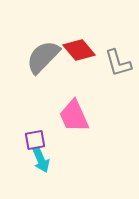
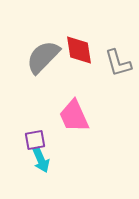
red diamond: rotated 32 degrees clockwise
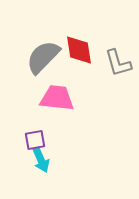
pink trapezoid: moved 17 px left, 18 px up; rotated 120 degrees clockwise
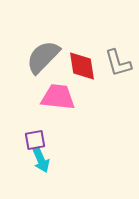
red diamond: moved 3 px right, 16 px down
pink trapezoid: moved 1 px right, 1 px up
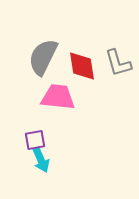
gray semicircle: rotated 18 degrees counterclockwise
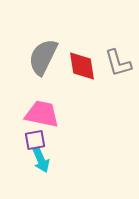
pink trapezoid: moved 16 px left, 17 px down; rotated 6 degrees clockwise
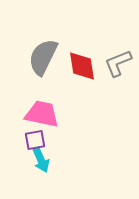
gray L-shape: rotated 84 degrees clockwise
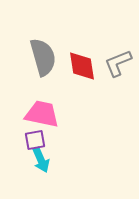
gray semicircle: rotated 138 degrees clockwise
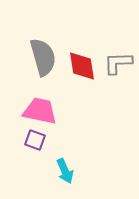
gray L-shape: rotated 20 degrees clockwise
pink trapezoid: moved 2 px left, 3 px up
purple square: rotated 30 degrees clockwise
cyan arrow: moved 24 px right, 11 px down
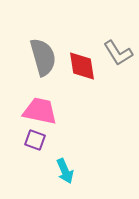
gray L-shape: moved 10 px up; rotated 120 degrees counterclockwise
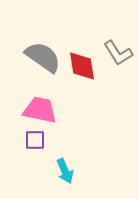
gray semicircle: rotated 39 degrees counterclockwise
pink trapezoid: moved 1 px up
purple square: rotated 20 degrees counterclockwise
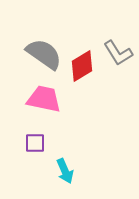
gray semicircle: moved 1 px right, 3 px up
red diamond: rotated 68 degrees clockwise
pink trapezoid: moved 4 px right, 11 px up
purple square: moved 3 px down
